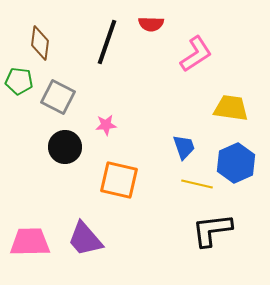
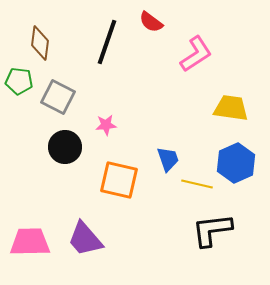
red semicircle: moved 2 px up; rotated 35 degrees clockwise
blue trapezoid: moved 16 px left, 12 px down
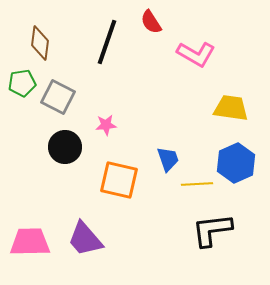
red semicircle: rotated 20 degrees clockwise
pink L-shape: rotated 63 degrees clockwise
green pentagon: moved 3 px right, 2 px down; rotated 16 degrees counterclockwise
yellow line: rotated 16 degrees counterclockwise
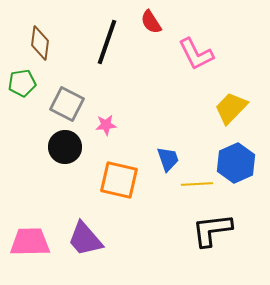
pink L-shape: rotated 33 degrees clockwise
gray square: moved 9 px right, 7 px down
yellow trapezoid: rotated 54 degrees counterclockwise
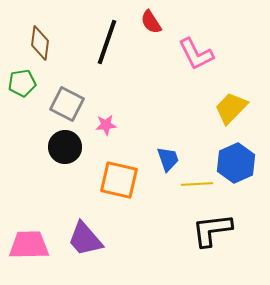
pink trapezoid: moved 1 px left, 3 px down
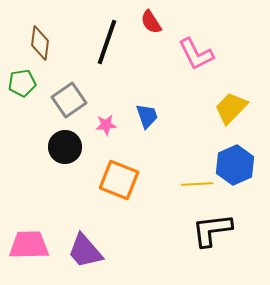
gray square: moved 2 px right, 4 px up; rotated 28 degrees clockwise
blue trapezoid: moved 21 px left, 43 px up
blue hexagon: moved 1 px left, 2 px down
orange square: rotated 9 degrees clockwise
purple trapezoid: moved 12 px down
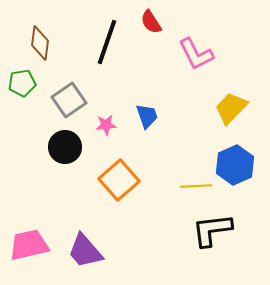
orange square: rotated 27 degrees clockwise
yellow line: moved 1 px left, 2 px down
pink trapezoid: rotated 12 degrees counterclockwise
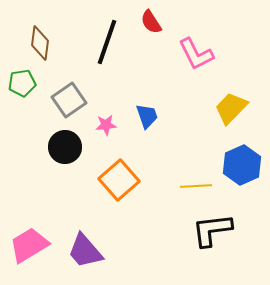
blue hexagon: moved 7 px right
pink trapezoid: rotated 18 degrees counterclockwise
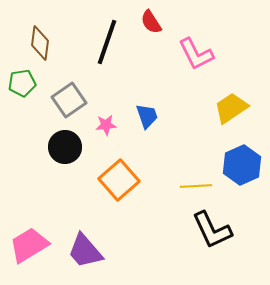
yellow trapezoid: rotated 12 degrees clockwise
black L-shape: rotated 108 degrees counterclockwise
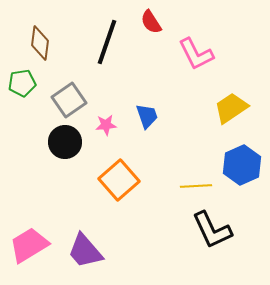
black circle: moved 5 px up
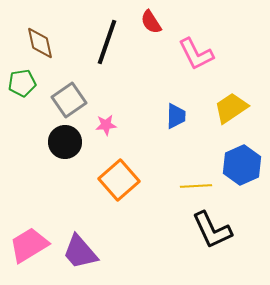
brown diamond: rotated 20 degrees counterclockwise
blue trapezoid: moved 29 px right; rotated 20 degrees clockwise
purple trapezoid: moved 5 px left, 1 px down
